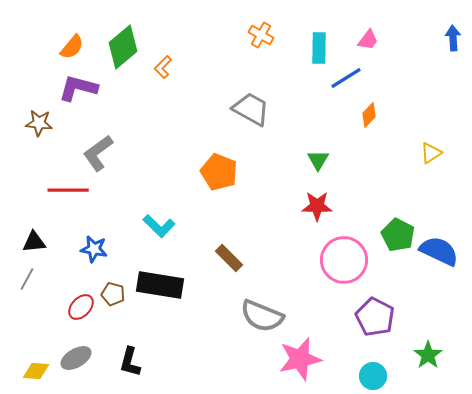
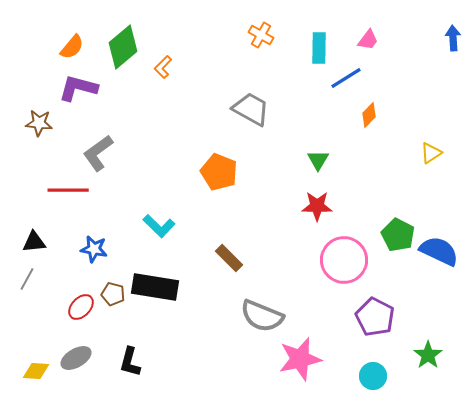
black rectangle: moved 5 px left, 2 px down
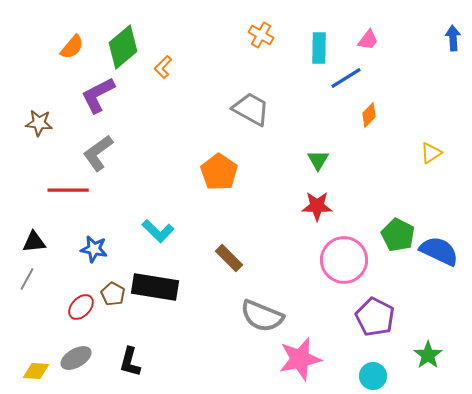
purple L-shape: moved 20 px right, 7 px down; rotated 42 degrees counterclockwise
orange pentagon: rotated 12 degrees clockwise
cyan L-shape: moved 1 px left, 5 px down
brown pentagon: rotated 15 degrees clockwise
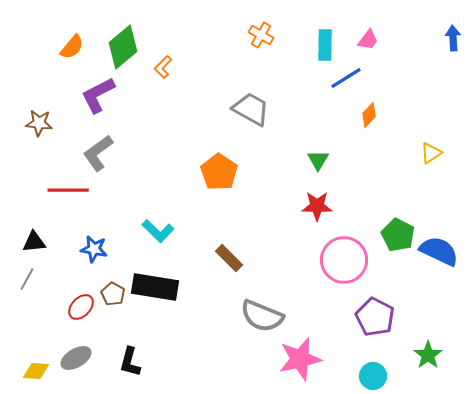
cyan rectangle: moved 6 px right, 3 px up
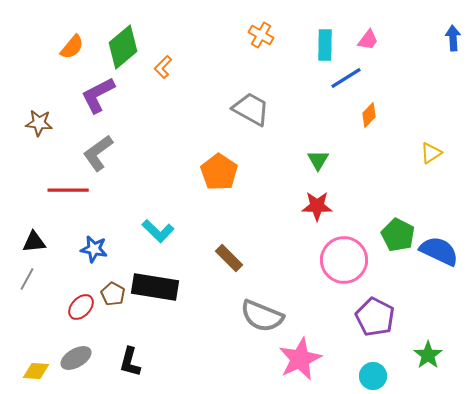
pink star: rotated 12 degrees counterclockwise
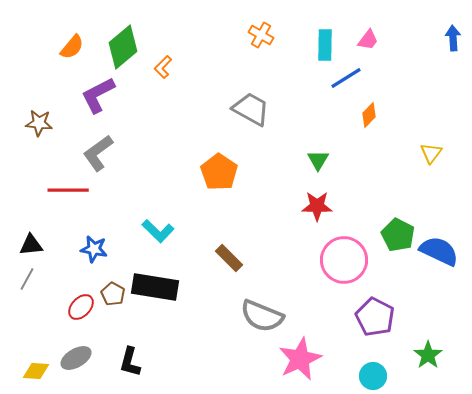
yellow triangle: rotated 20 degrees counterclockwise
black triangle: moved 3 px left, 3 px down
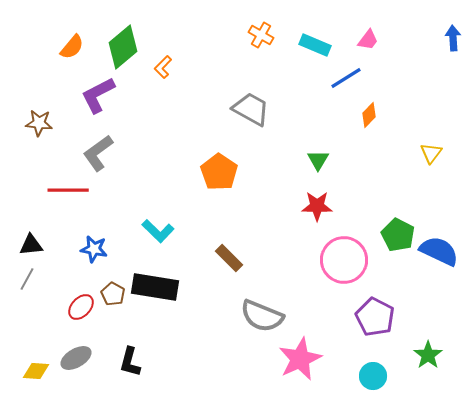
cyan rectangle: moved 10 px left; rotated 68 degrees counterclockwise
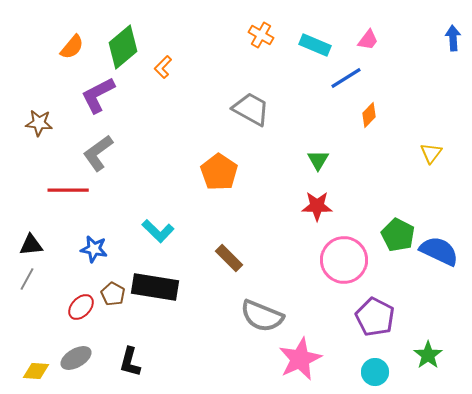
cyan circle: moved 2 px right, 4 px up
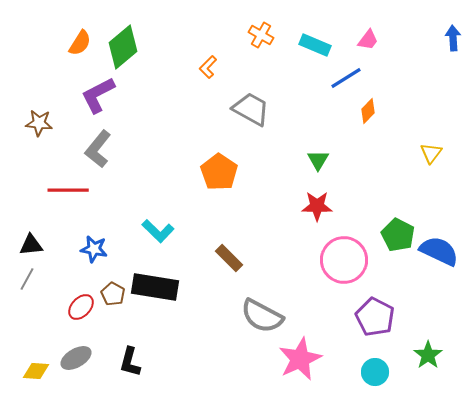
orange semicircle: moved 8 px right, 4 px up; rotated 8 degrees counterclockwise
orange L-shape: moved 45 px right
orange diamond: moved 1 px left, 4 px up
gray L-shape: moved 4 px up; rotated 15 degrees counterclockwise
gray semicircle: rotated 6 degrees clockwise
